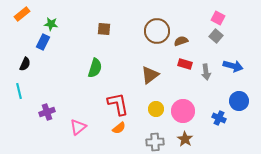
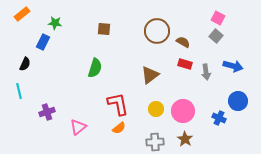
green star: moved 4 px right, 1 px up
brown semicircle: moved 2 px right, 1 px down; rotated 48 degrees clockwise
blue circle: moved 1 px left
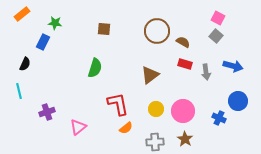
orange semicircle: moved 7 px right
